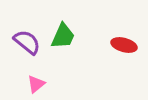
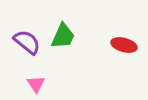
pink triangle: rotated 24 degrees counterclockwise
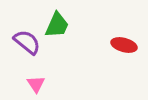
green trapezoid: moved 6 px left, 11 px up
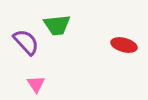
green trapezoid: rotated 60 degrees clockwise
purple semicircle: moved 1 px left; rotated 8 degrees clockwise
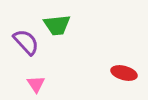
red ellipse: moved 28 px down
